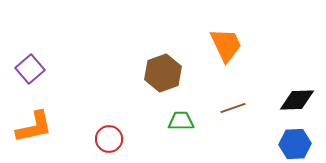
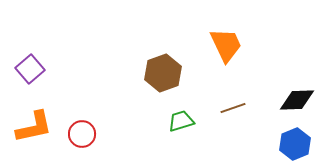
green trapezoid: rotated 16 degrees counterclockwise
red circle: moved 27 px left, 5 px up
blue hexagon: rotated 20 degrees counterclockwise
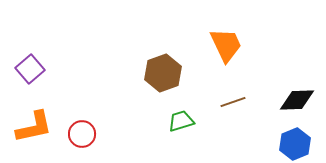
brown line: moved 6 px up
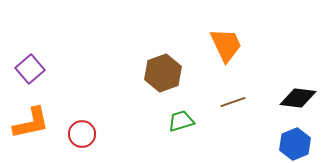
black diamond: moved 1 px right, 2 px up; rotated 9 degrees clockwise
orange L-shape: moved 3 px left, 4 px up
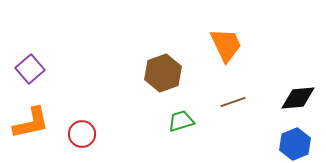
black diamond: rotated 12 degrees counterclockwise
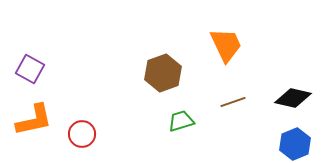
purple square: rotated 20 degrees counterclockwise
black diamond: moved 5 px left; rotated 18 degrees clockwise
orange L-shape: moved 3 px right, 3 px up
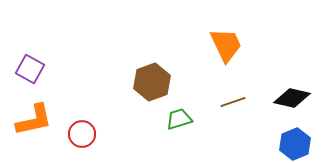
brown hexagon: moved 11 px left, 9 px down
black diamond: moved 1 px left
green trapezoid: moved 2 px left, 2 px up
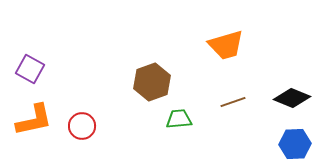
orange trapezoid: rotated 99 degrees clockwise
black diamond: rotated 9 degrees clockwise
green trapezoid: rotated 12 degrees clockwise
red circle: moved 8 px up
blue hexagon: rotated 20 degrees clockwise
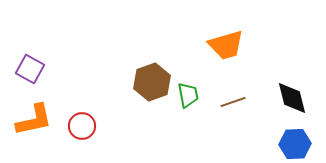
black diamond: rotated 54 degrees clockwise
green trapezoid: moved 9 px right, 24 px up; rotated 84 degrees clockwise
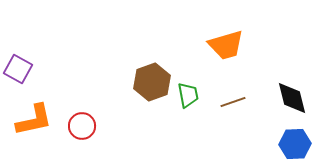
purple square: moved 12 px left
